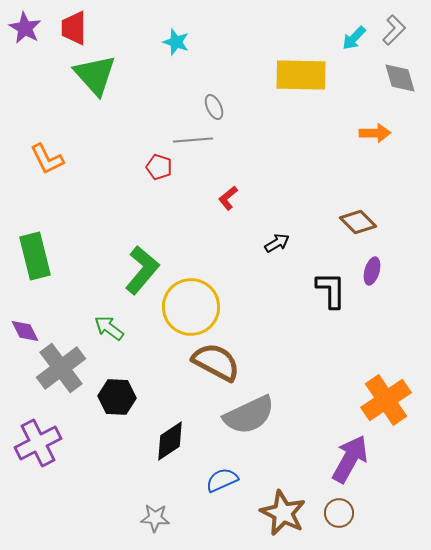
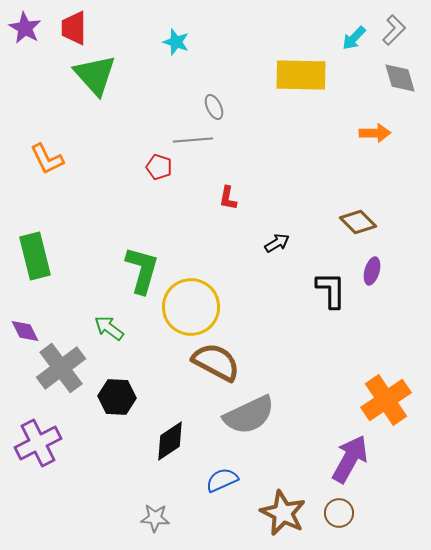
red L-shape: rotated 40 degrees counterclockwise
green L-shape: rotated 24 degrees counterclockwise
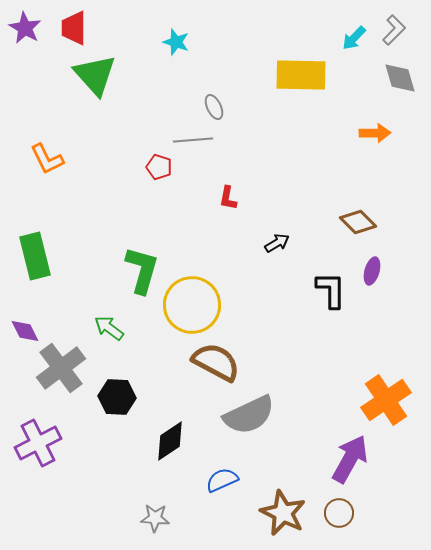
yellow circle: moved 1 px right, 2 px up
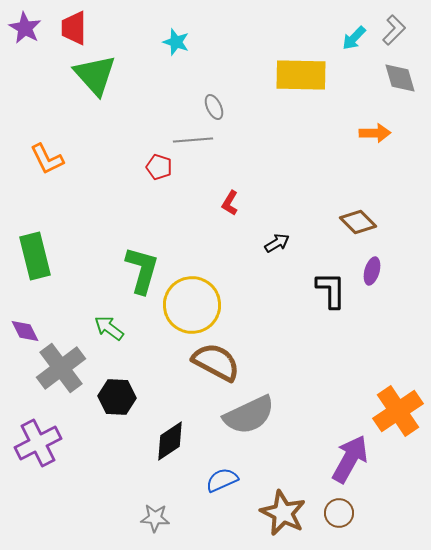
red L-shape: moved 2 px right, 5 px down; rotated 20 degrees clockwise
orange cross: moved 12 px right, 11 px down
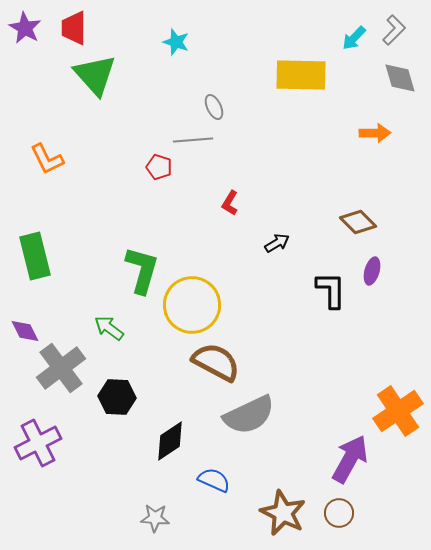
blue semicircle: moved 8 px left; rotated 48 degrees clockwise
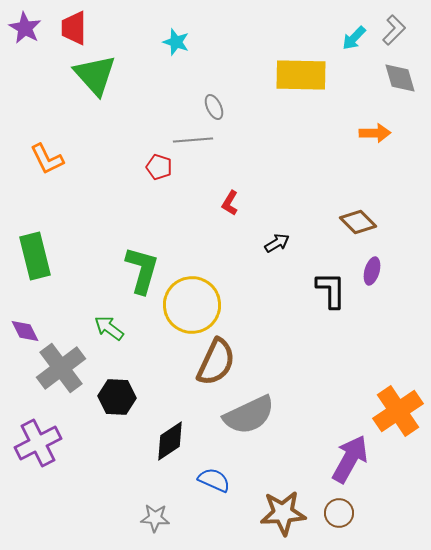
brown semicircle: rotated 87 degrees clockwise
brown star: rotated 30 degrees counterclockwise
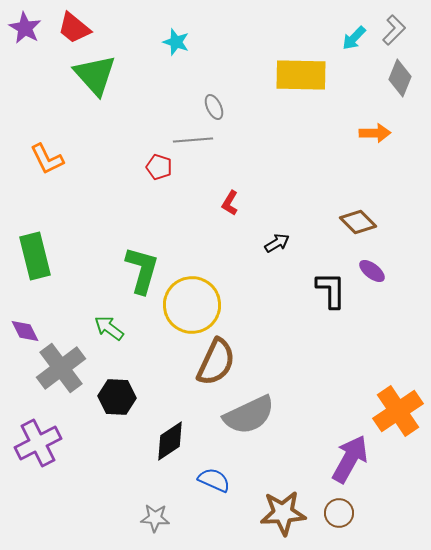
red trapezoid: rotated 51 degrees counterclockwise
gray diamond: rotated 39 degrees clockwise
purple ellipse: rotated 68 degrees counterclockwise
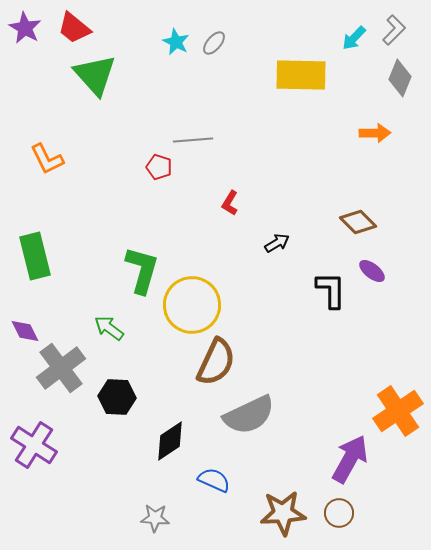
cyan star: rotated 8 degrees clockwise
gray ellipse: moved 64 px up; rotated 65 degrees clockwise
purple cross: moved 4 px left, 2 px down; rotated 30 degrees counterclockwise
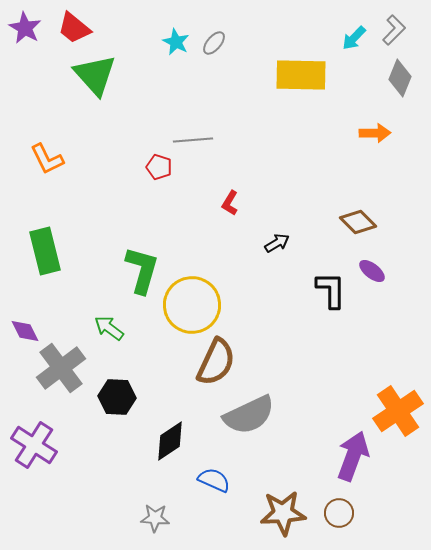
green rectangle: moved 10 px right, 5 px up
purple arrow: moved 3 px right, 3 px up; rotated 9 degrees counterclockwise
